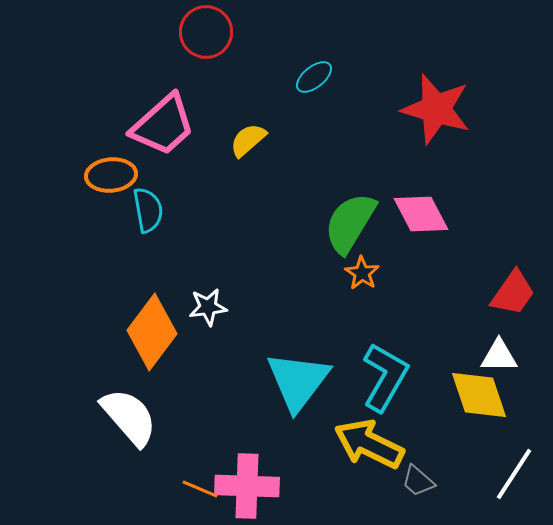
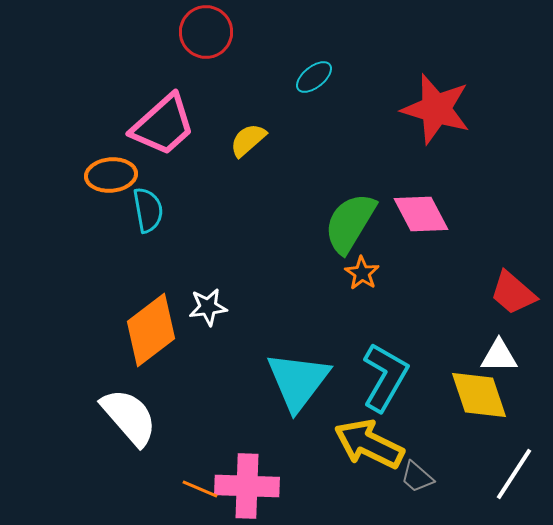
red trapezoid: rotated 96 degrees clockwise
orange diamond: moved 1 px left, 2 px up; rotated 16 degrees clockwise
gray trapezoid: moved 1 px left, 4 px up
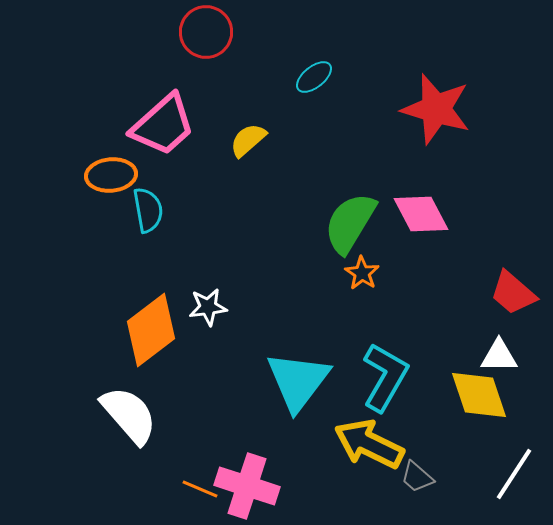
white semicircle: moved 2 px up
pink cross: rotated 16 degrees clockwise
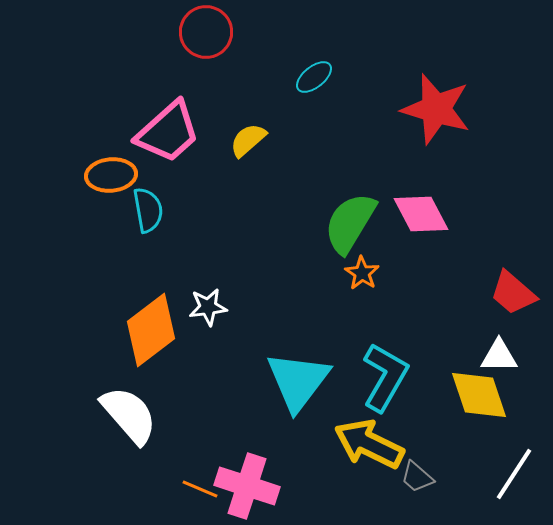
pink trapezoid: moved 5 px right, 7 px down
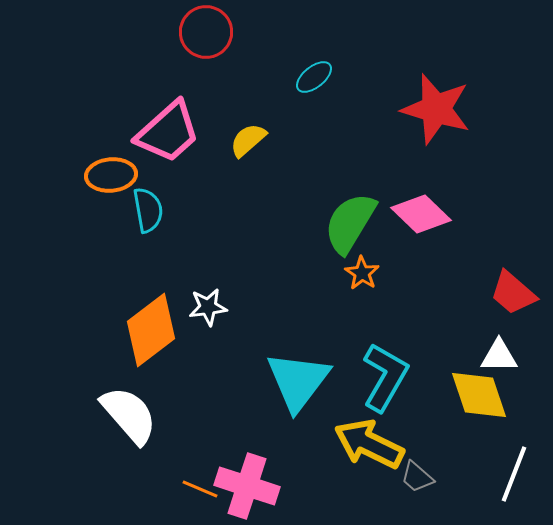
pink diamond: rotated 18 degrees counterclockwise
white line: rotated 12 degrees counterclockwise
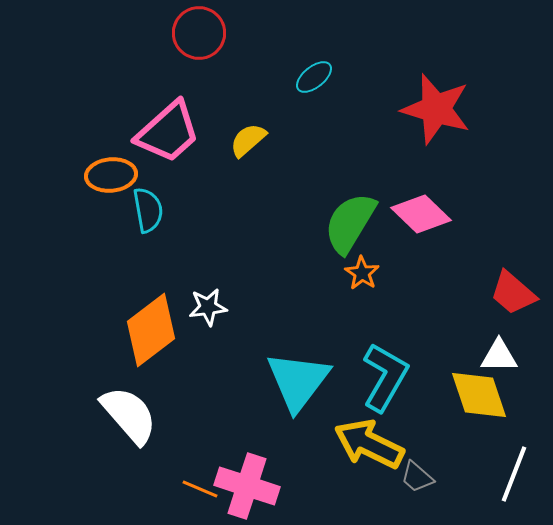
red circle: moved 7 px left, 1 px down
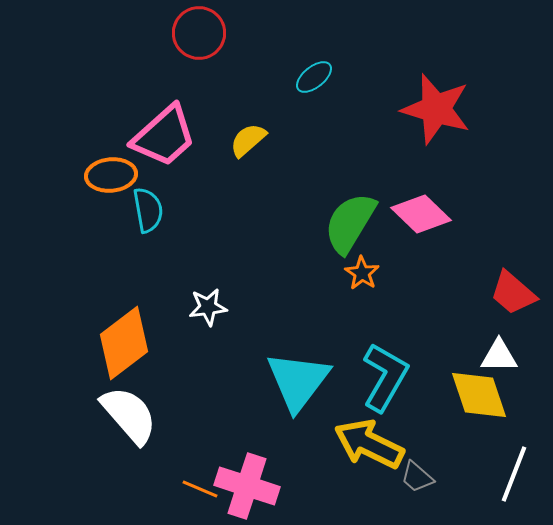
pink trapezoid: moved 4 px left, 4 px down
orange diamond: moved 27 px left, 13 px down
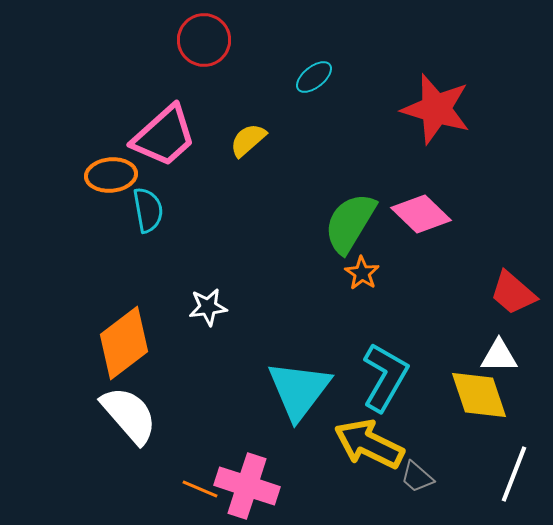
red circle: moved 5 px right, 7 px down
cyan triangle: moved 1 px right, 9 px down
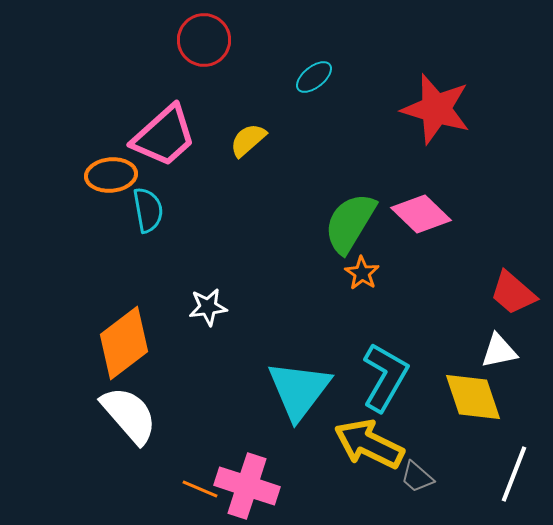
white triangle: moved 5 px up; rotated 12 degrees counterclockwise
yellow diamond: moved 6 px left, 2 px down
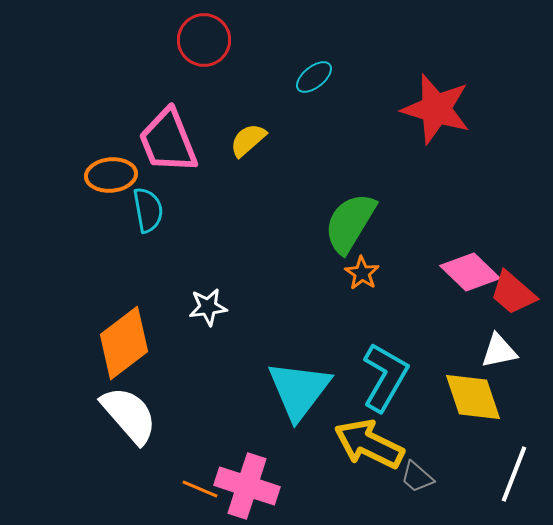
pink trapezoid: moved 4 px right, 5 px down; rotated 110 degrees clockwise
pink diamond: moved 49 px right, 58 px down
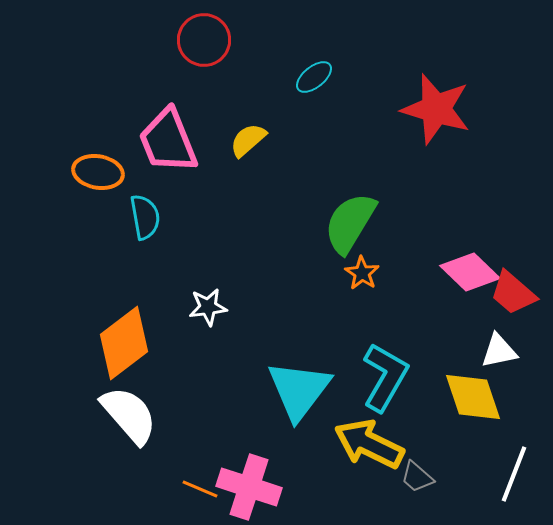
orange ellipse: moved 13 px left, 3 px up; rotated 15 degrees clockwise
cyan semicircle: moved 3 px left, 7 px down
pink cross: moved 2 px right, 1 px down
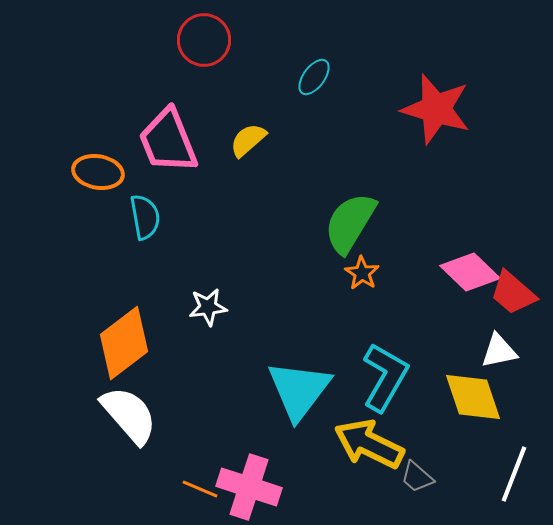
cyan ellipse: rotated 15 degrees counterclockwise
